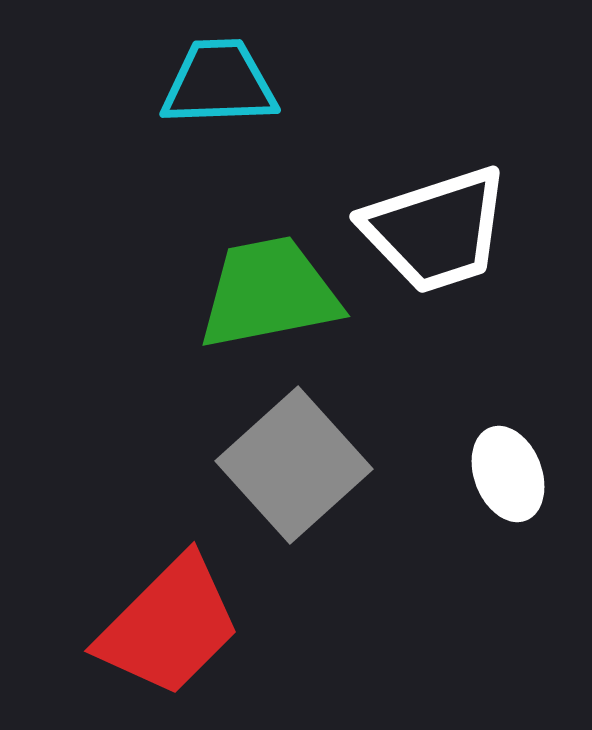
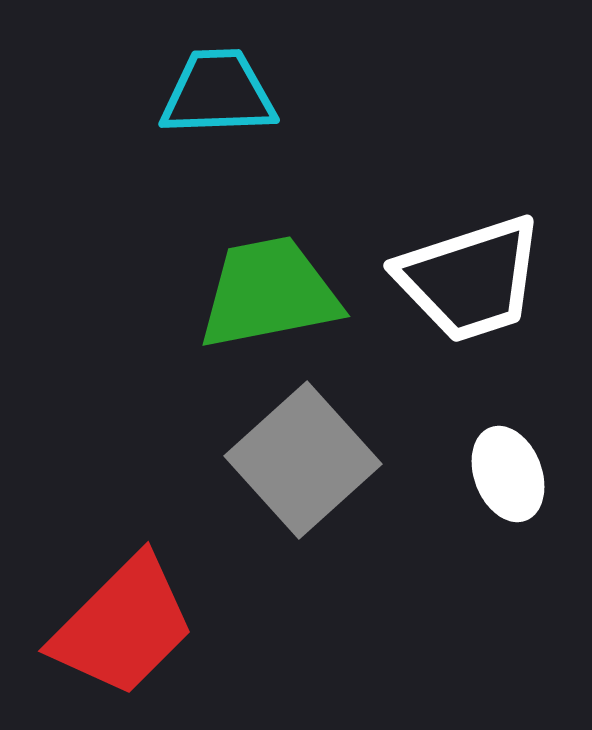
cyan trapezoid: moved 1 px left, 10 px down
white trapezoid: moved 34 px right, 49 px down
gray square: moved 9 px right, 5 px up
red trapezoid: moved 46 px left
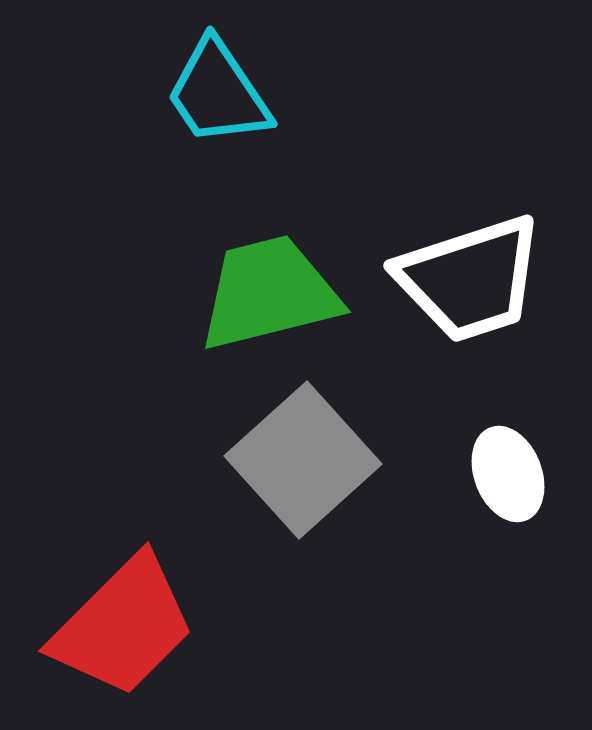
cyan trapezoid: rotated 122 degrees counterclockwise
green trapezoid: rotated 3 degrees counterclockwise
